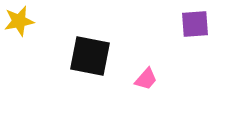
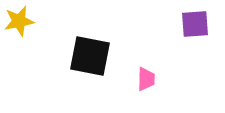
pink trapezoid: rotated 40 degrees counterclockwise
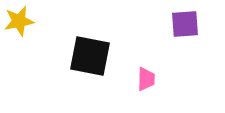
purple square: moved 10 px left
